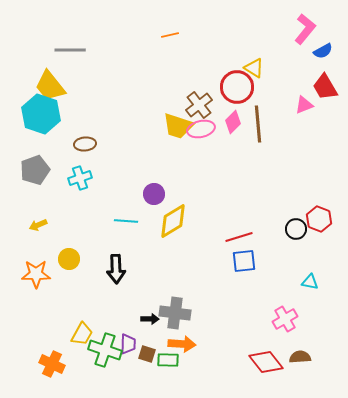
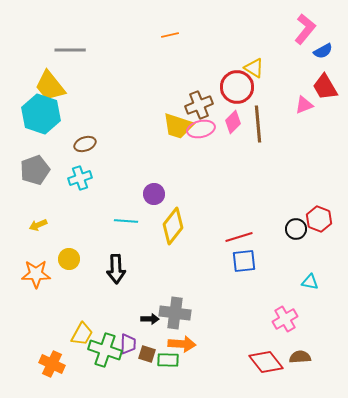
brown cross at (199, 105): rotated 16 degrees clockwise
brown ellipse at (85, 144): rotated 15 degrees counterclockwise
yellow diamond at (173, 221): moved 5 px down; rotated 21 degrees counterclockwise
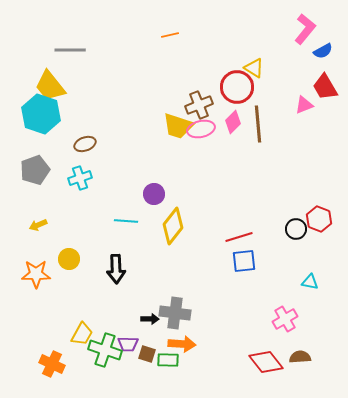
purple trapezoid at (128, 344): rotated 90 degrees clockwise
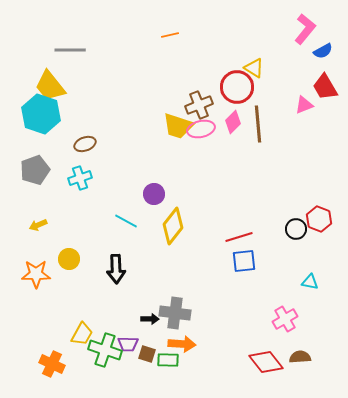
cyan line at (126, 221): rotated 25 degrees clockwise
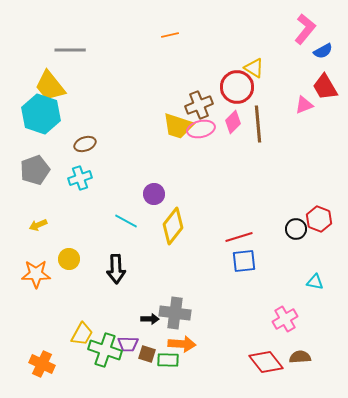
cyan triangle at (310, 282): moved 5 px right
orange cross at (52, 364): moved 10 px left
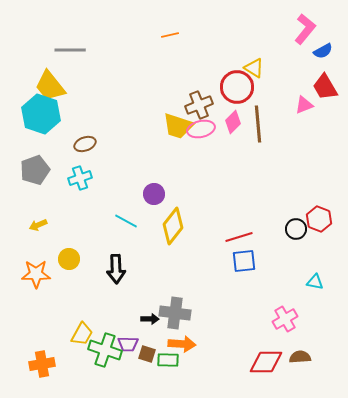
red diamond at (266, 362): rotated 52 degrees counterclockwise
orange cross at (42, 364): rotated 35 degrees counterclockwise
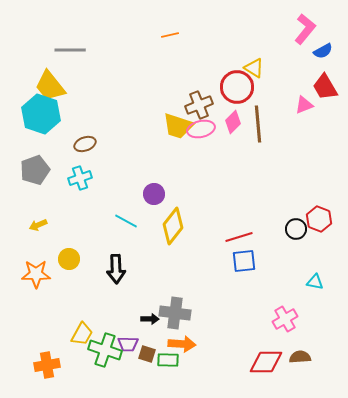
orange cross at (42, 364): moved 5 px right, 1 px down
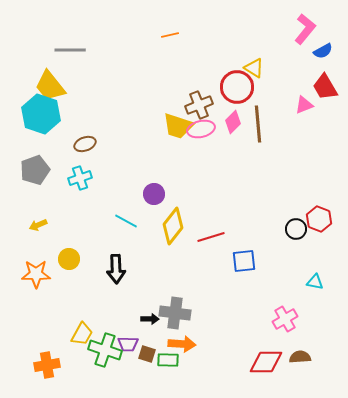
red line at (239, 237): moved 28 px left
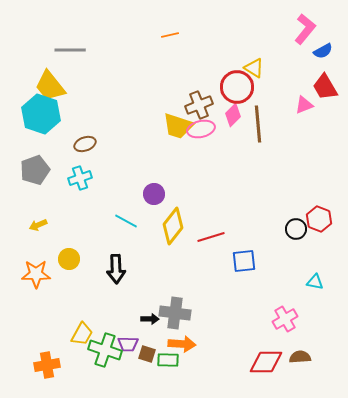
pink diamond at (233, 122): moved 7 px up
